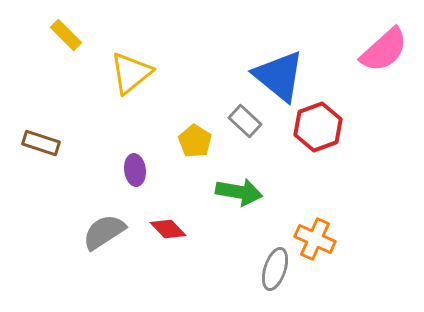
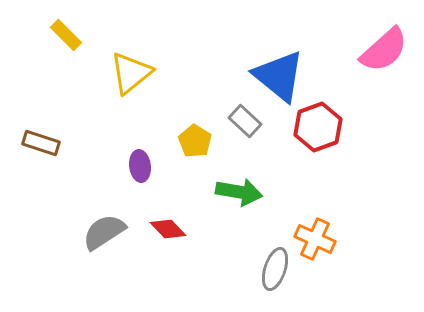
purple ellipse: moved 5 px right, 4 px up
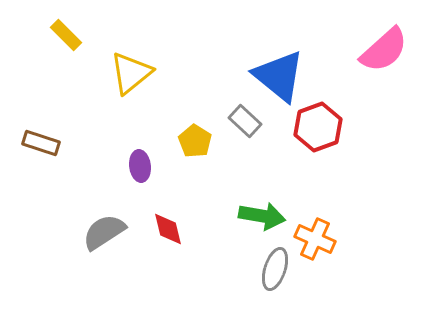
green arrow: moved 23 px right, 24 px down
red diamond: rotated 30 degrees clockwise
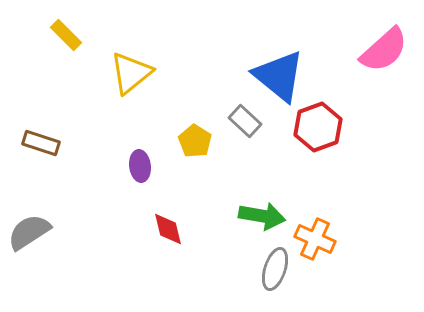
gray semicircle: moved 75 px left
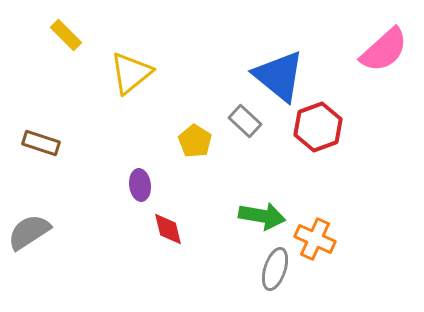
purple ellipse: moved 19 px down
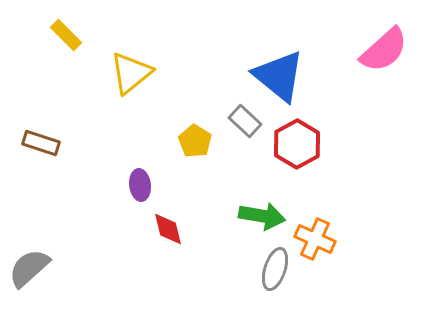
red hexagon: moved 21 px left, 17 px down; rotated 9 degrees counterclockwise
gray semicircle: moved 36 px down; rotated 9 degrees counterclockwise
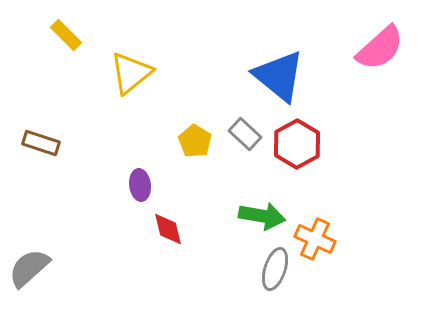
pink semicircle: moved 4 px left, 2 px up
gray rectangle: moved 13 px down
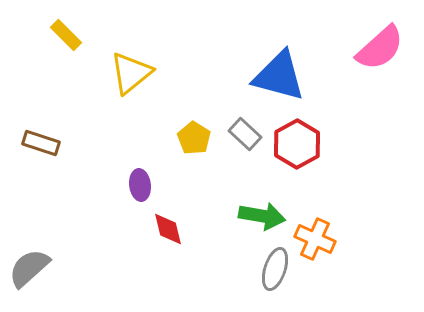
blue triangle: rotated 24 degrees counterclockwise
yellow pentagon: moved 1 px left, 3 px up
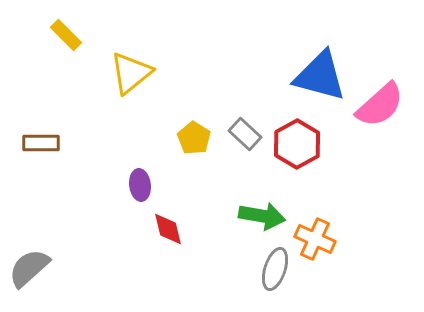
pink semicircle: moved 57 px down
blue triangle: moved 41 px right
brown rectangle: rotated 18 degrees counterclockwise
